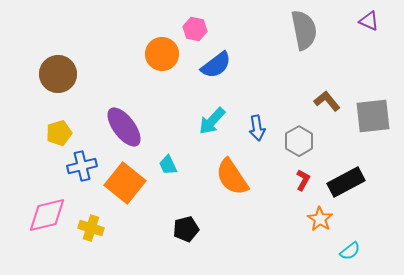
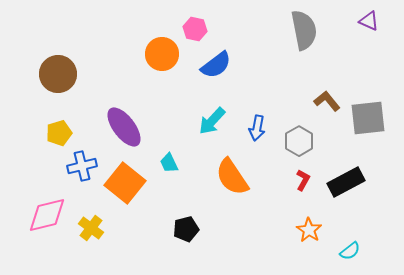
gray square: moved 5 px left, 2 px down
blue arrow: rotated 20 degrees clockwise
cyan trapezoid: moved 1 px right, 2 px up
orange star: moved 11 px left, 11 px down
yellow cross: rotated 20 degrees clockwise
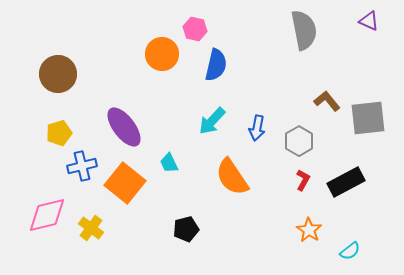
blue semicircle: rotated 40 degrees counterclockwise
